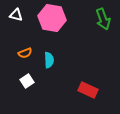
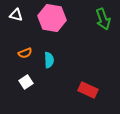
white square: moved 1 px left, 1 px down
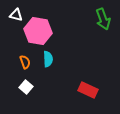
pink hexagon: moved 14 px left, 13 px down
orange semicircle: moved 9 px down; rotated 88 degrees counterclockwise
cyan semicircle: moved 1 px left, 1 px up
white square: moved 5 px down; rotated 16 degrees counterclockwise
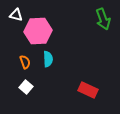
pink hexagon: rotated 12 degrees counterclockwise
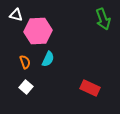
cyan semicircle: rotated 28 degrees clockwise
red rectangle: moved 2 px right, 2 px up
